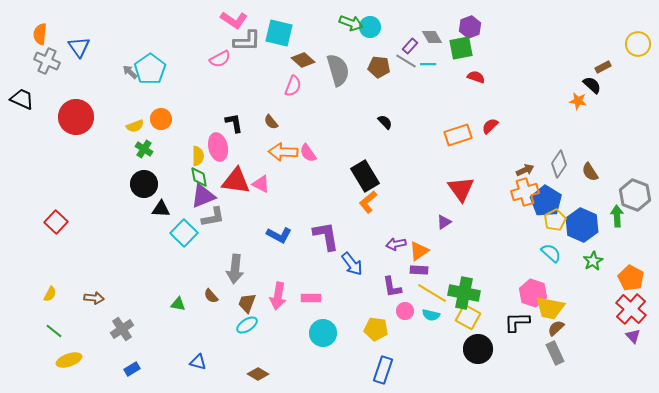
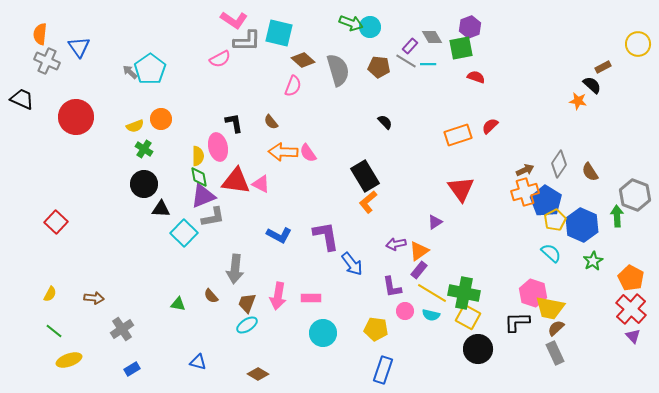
purple triangle at (444, 222): moved 9 px left
purple rectangle at (419, 270): rotated 54 degrees counterclockwise
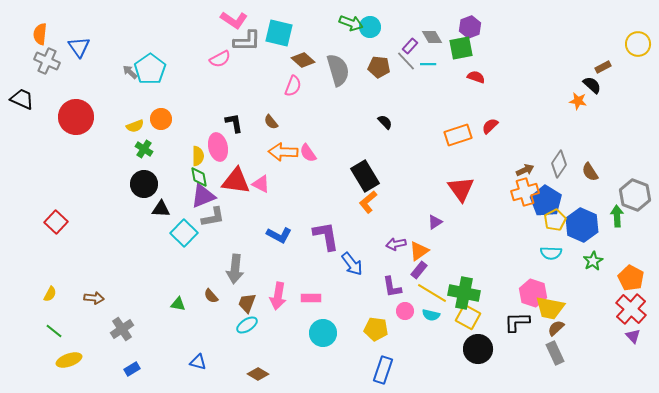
gray line at (406, 61): rotated 15 degrees clockwise
cyan semicircle at (551, 253): rotated 140 degrees clockwise
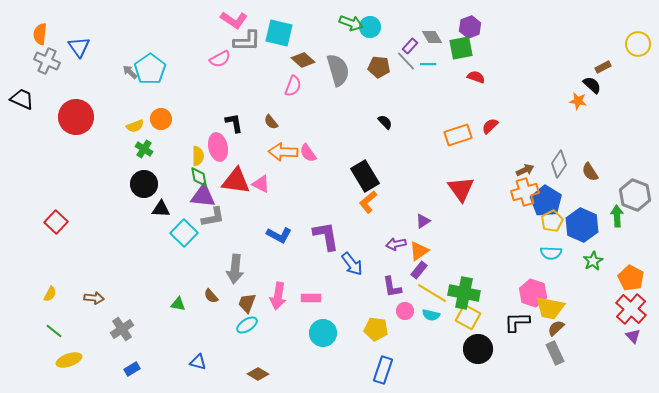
purple triangle at (203, 196): rotated 28 degrees clockwise
yellow pentagon at (555, 220): moved 3 px left, 1 px down
purple triangle at (435, 222): moved 12 px left, 1 px up
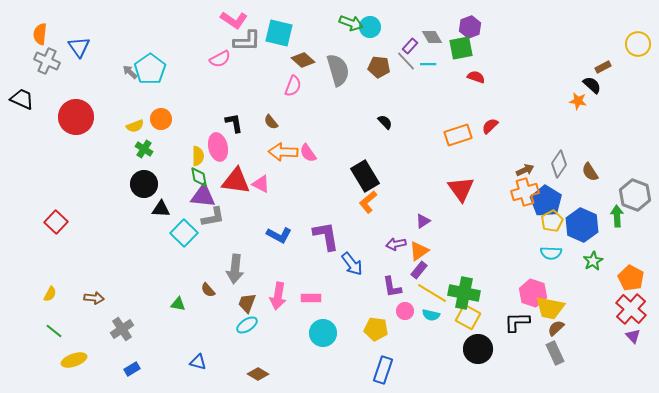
brown semicircle at (211, 296): moved 3 px left, 6 px up
yellow ellipse at (69, 360): moved 5 px right
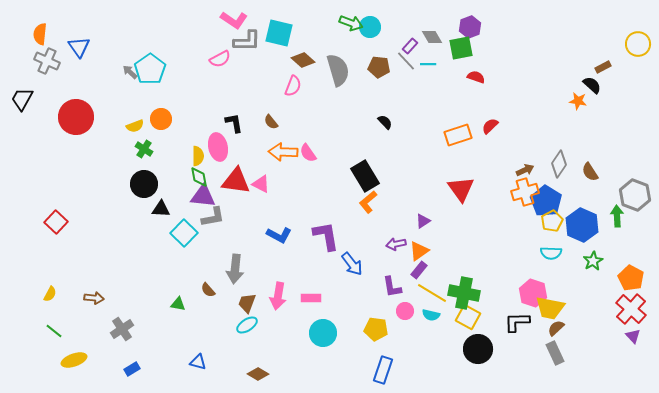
black trapezoid at (22, 99): rotated 85 degrees counterclockwise
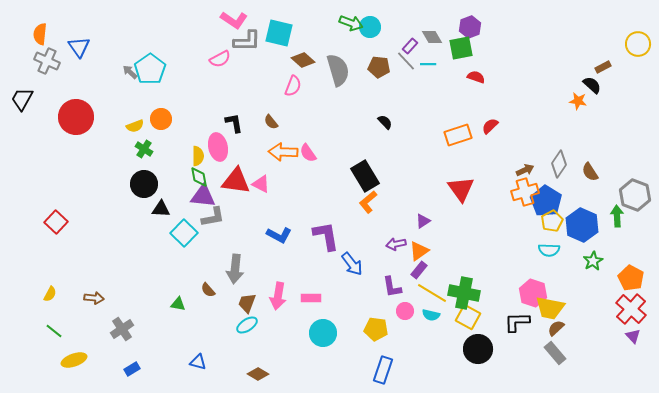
cyan semicircle at (551, 253): moved 2 px left, 3 px up
gray rectangle at (555, 353): rotated 15 degrees counterclockwise
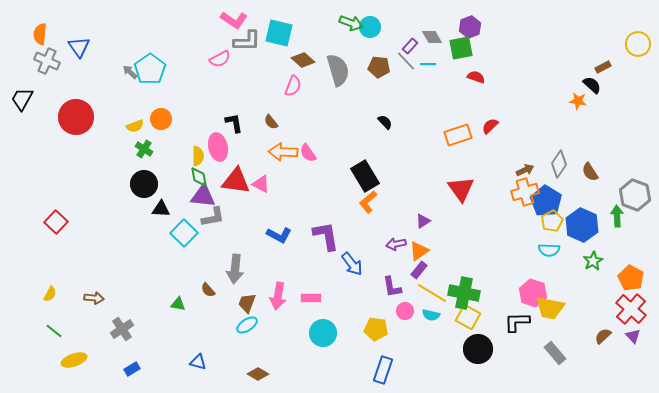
brown semicircle at (556, 328): moved 47 px right, 8 px down
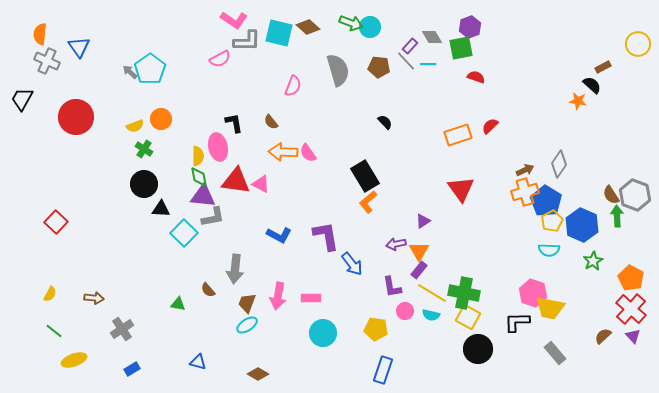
brown diamond at (303, 60): moved 5 px right, 33 px up
brown semicircle at (590, 172): moved 21 px right, 23 px down
orange triangle at (419, 251): rotated 25 degrees counterclockwise
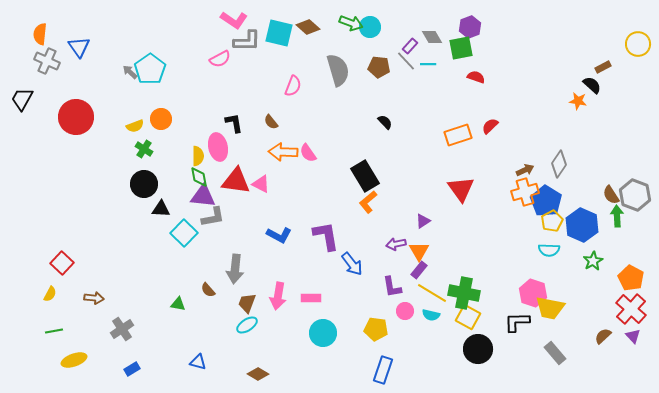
red square at (56, 222): moved 6 px right, 41 px down
green line at (54, 331): rotated 48 degrees counterclockwise
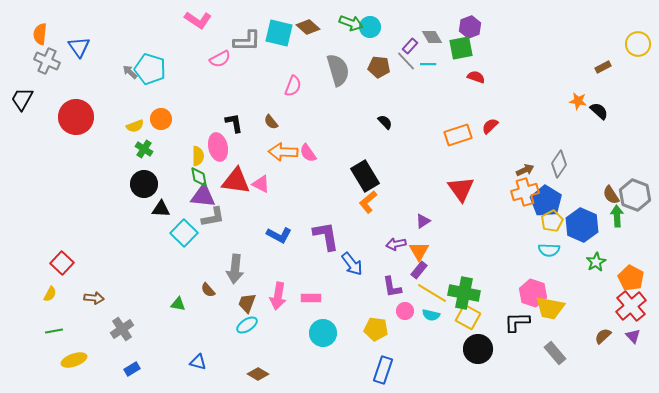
pink L-shape at (234, 20): moved 36 px left
cyan pentagon at (150, 69): rotated 20 degrees counterclockwise
black semicircle at (592, 85): moved 7 px right, 26 px down
green star at (593, 261): moved 3 px right, 1 px down
red cross at (631, 309): moved 3 px up; rotated 8 degrees clockwise
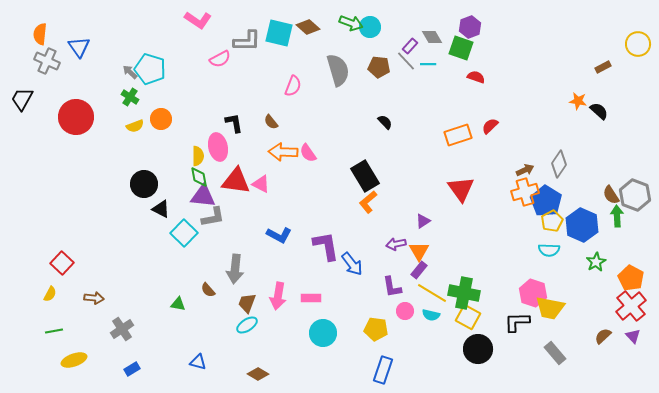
green square at (461, 48): rotated 30 degrees clockwise
green cross at (144, 149): moved 14 px left, 52 px up
black triangle at (161, 209): rotated 24 degrees clockwise
purple L-shape at (326, 236): moved 10 px down
